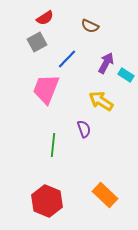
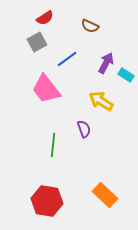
blue line: rotated 10 degrees clockwise
pink trapezoid: rotated 60 degrees counterclockwise
red hexagon: rotated 12 degrees counterclockwise
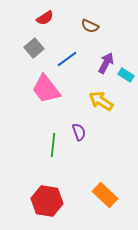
gray square: moved 3 px left, 6 px down; rotated 12 degrees counterclockwise
purple semicircle: moved 5 px left, 3 px down
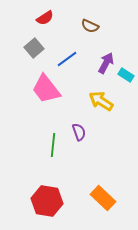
orange rectangle: moved 2 px left, 3 px down
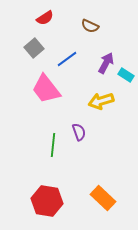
yellow arrow: rotated 50 degrees counterclockwise
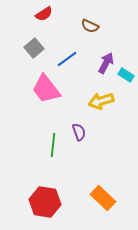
red semicircle: moved 1 px left, 4 px up
red hexagon: moved 2 px left, 1 px down
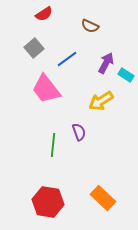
yellow arrow: rotated 15 degrees counterclockwise
red hexagon: moved 3 px right
